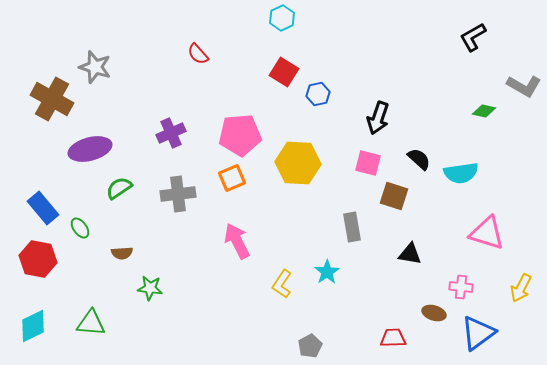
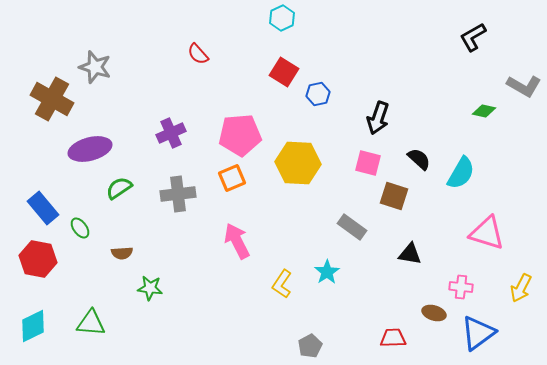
cyan semicircle: rotated 52 degrees counterclockwise
gray rectangle: rotated 44 degrees counterclockwise
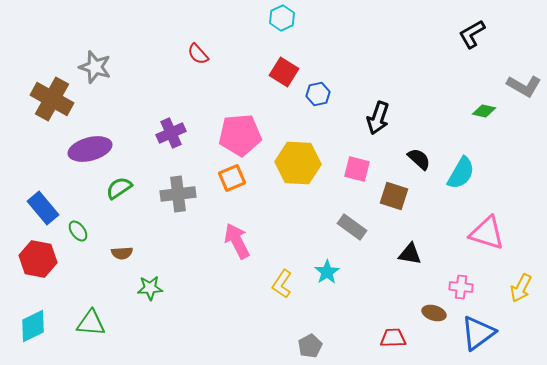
black L-shape: moved 1 px left, 3 px up
pink square: moved 11 px left, 6 px down
green ellipse: moved 2 px left, 3 px down
green star: rotated 10 degrees counterclockwise
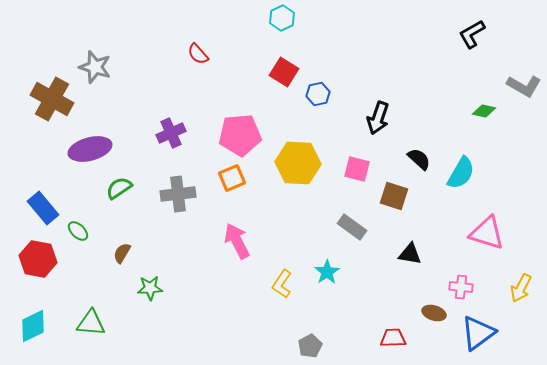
green ellipse: rotated 10 degrees counterclockwise
brown semicircle: rotated 125 degrees clockwise
